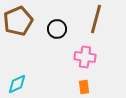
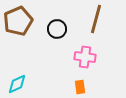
orange rectangle: moved 4 px left
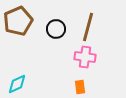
brown line: moved 8 px left, 8 px down
black circle: moved 1 px left
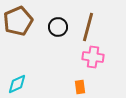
black circle: moved 2 px right, 2 px up
pink cross: moved 8 px right
